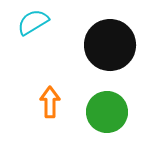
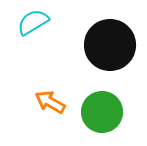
orange arrow: rotated 60 degrees counterclockwise
green circle: moved 5 px left
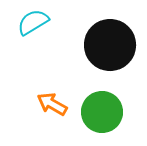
orange arrow: moved 2 px right, 2 px down
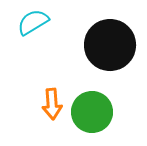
orange arrow: rotated 124 degrees counterclockwise
green circle: moved 10 px left
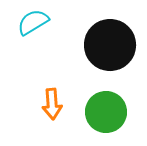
green circle: moved 14 px right
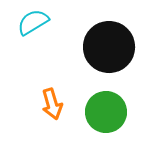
black circle: moved 1 px left, 2 px down
orange arrow: rotated 12 degrees counterclockwise
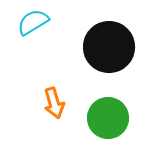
orange arrow: moved 2 px right, 1 px up
green circle: moved 2 px right, 6 px down
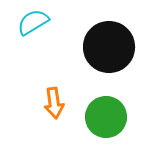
orange arrow: rotated 8 degrees clockwise
green circle: moved 2 px left, 1 px up
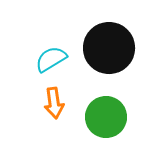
cyan semicircle: moved 18 px right, 37 px down
black circle: moved 1 px down
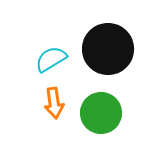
black circle: moved 1 px left, 1 px down
green circle: moved 5 px left, 4 px up
